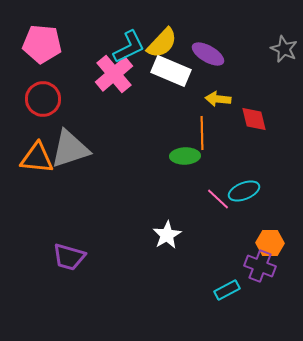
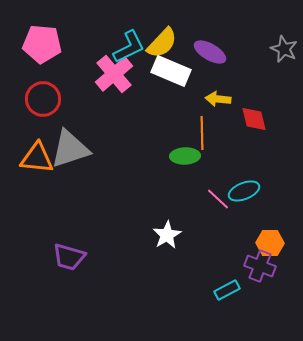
purple ellipse: moved 2 px right, 2 px up
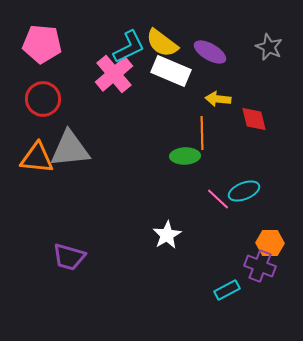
yellow semicircle: rotated 84 degrees clockwise
gray star: moved 15 px left, 2 px up
gray triangle: rotated 12 degrees clockwise
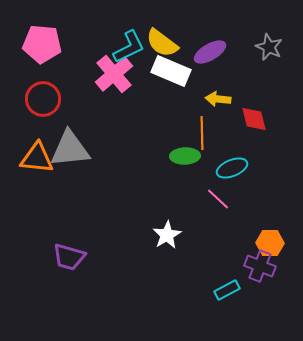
purple ellipse: rotated 60 degrees counterclockwise
cyan ellipse: moved 12 px left, 23 px up
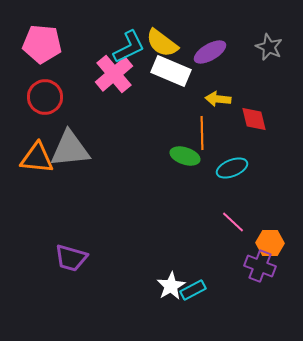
red circle: moved 2 px right, 2 px up
green ellipse: rotated 20 degrees clockwise
pink line: moved 15 px right, 23 px down
white star: moved 4 px right, 51 px down
purple trapezoid: moved 2 px right, 1 px down
cyan rectangle: moved 34 px left
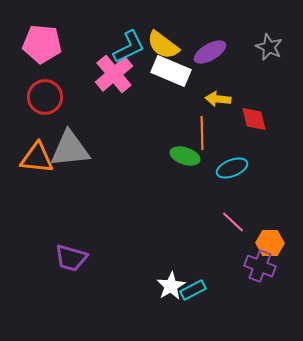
yellow semicircle: moved 1 px right, 2 px down
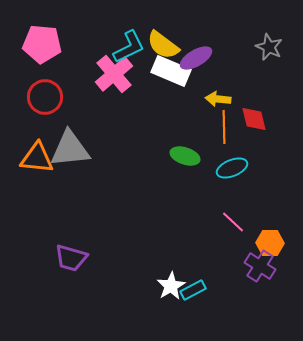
purple ellipse: moved 14 px left, 6 px down
orange line: moved 22 px right, 6 px up
purple cross: rotated 12 degrees clockwise
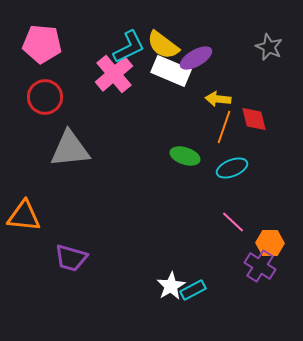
orange line: rotated 20 degrees clockwise
orange triangle: moved 13 px left, 58 px down
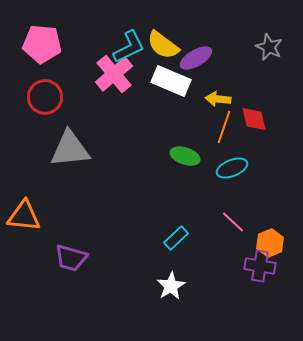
white rectangle: moved 10 px down
orange hexagon: rotated 24 degrees counterclockwise
purple cross: rotated 24 degrees counterclockwise
cyan rectangle: moved 17 px left, 52 px up; rotated 15 degrees counterclockwise
